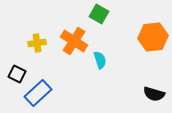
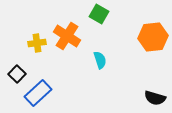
orange cross: moved 7 px left, 5 px up
black square: rotated 18 degrees clockwise
black semicircle: moved 1 px right, 4 px down
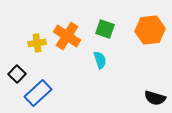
green square: moved 6 px right, 15 px down; rotated 12 degrees counterclockwise
orange hexagon: moved 3 px left, 7 px up
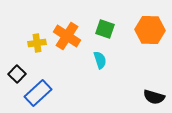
orange hexagon: rotated 8 degrees clockwise
black semicircle: moved 1 px left, 1 px up
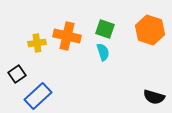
orange hexagon: rotated 16 degrees clockwise
orange cross: rotated 20 degrees counterclockwise
cyan semicircle: moved 3 px right, 8 px up
black square: rotated 12 degrees clockwise
blue rectangle: moved 3 px down
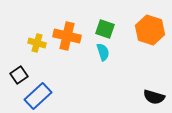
yellow cross: rotated 24 degrees clockwise
black square: moved 2 px right, 1 px down
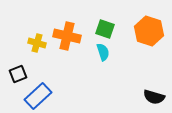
orange hexagon: moved 1 px left, 1 px down
black square: moved 1 px left, 1 px up; rotated 12 degrees clockwise
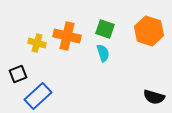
cyan semicircle: moved 1 px down
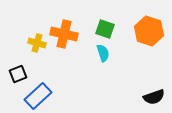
orange cross: moved 3 px left, 2 px up
black semicircle: rotated 35 degrees counterclockwise
